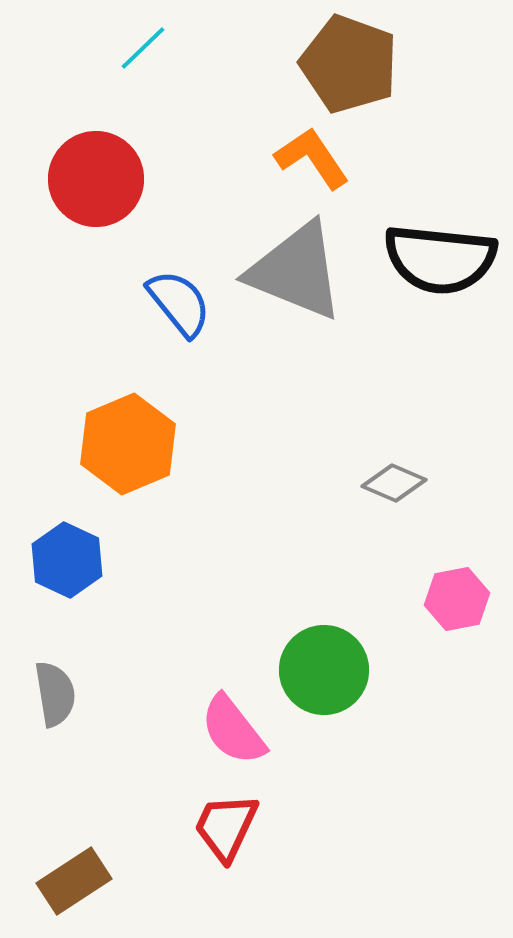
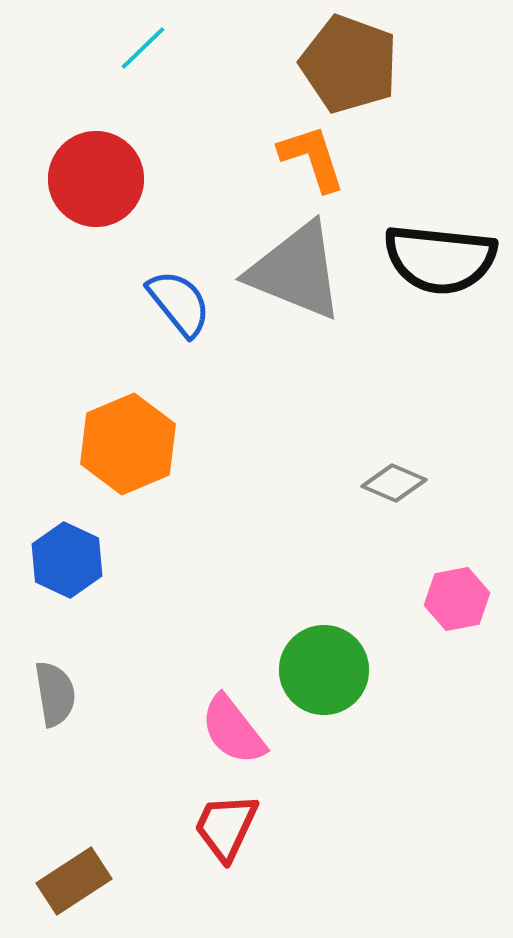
orange L-shape: rotated 16 degrees clockwise
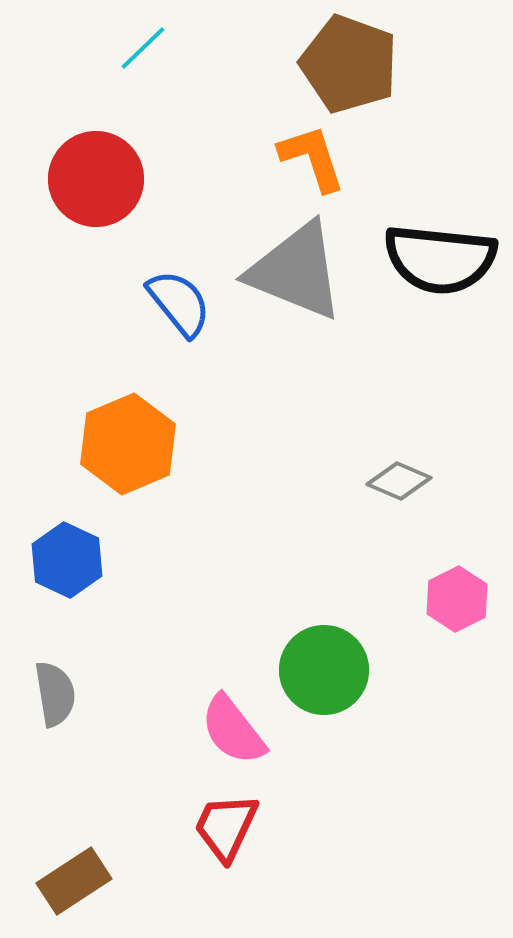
gray diamond: moved 5 px right, 2 px up
pink hexagon: rotated 16 degrees counterclockwise
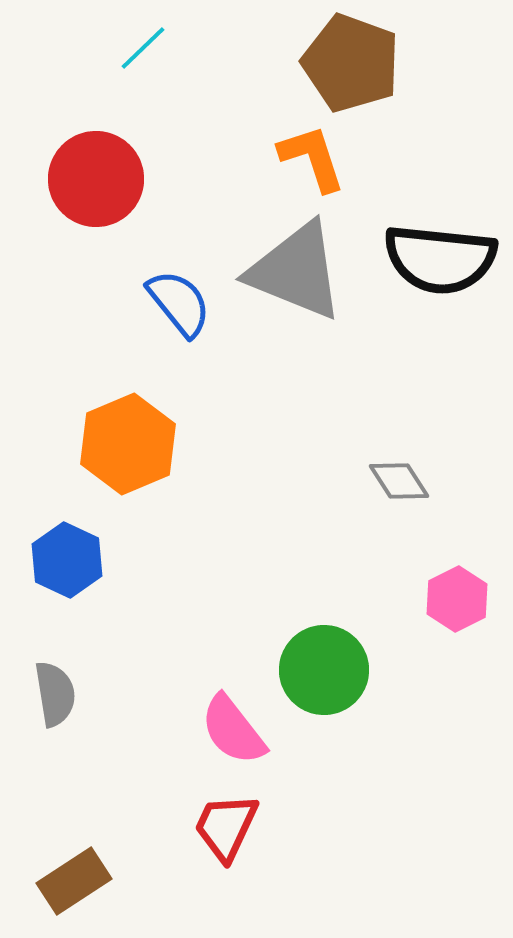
brown pentagon: moved 2 px right, 1 px up
gray diamond: rotated 34 degrees clockwise
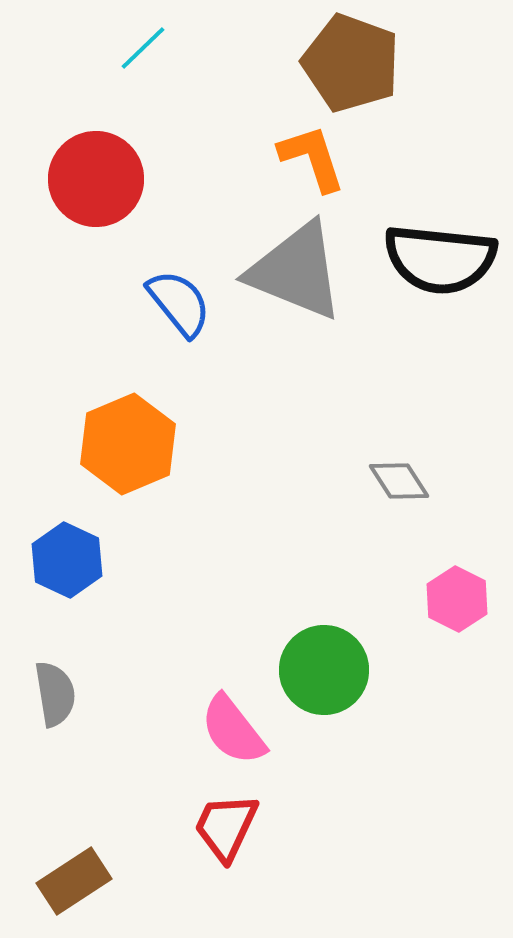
pink hexagon: rotated 6 degrees counterclockwise
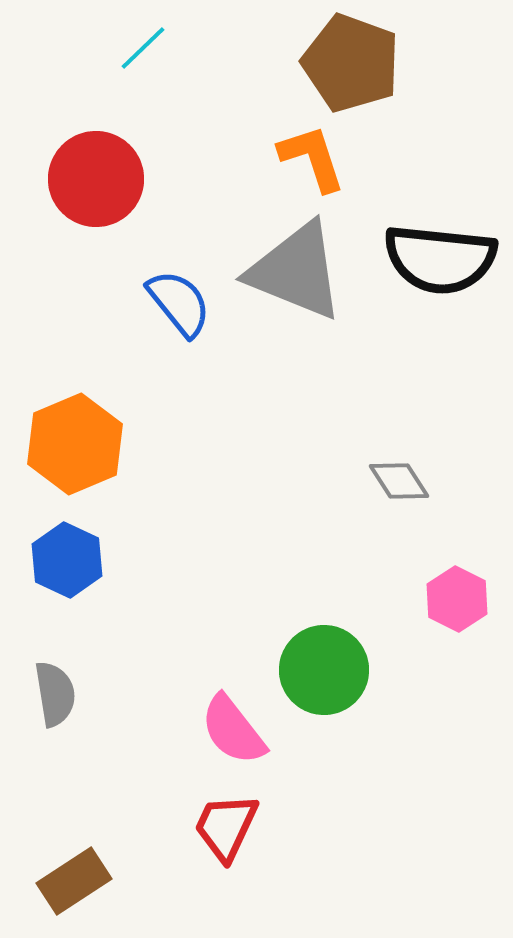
orange hexagon: moved 53 px left
